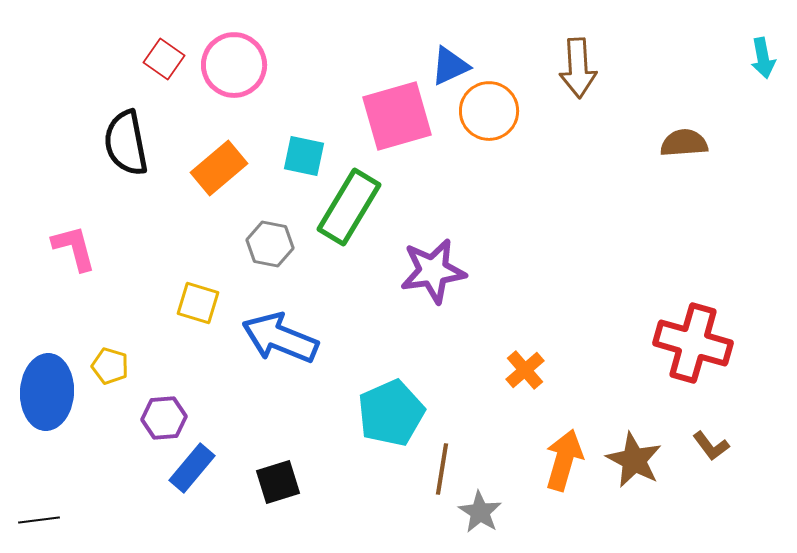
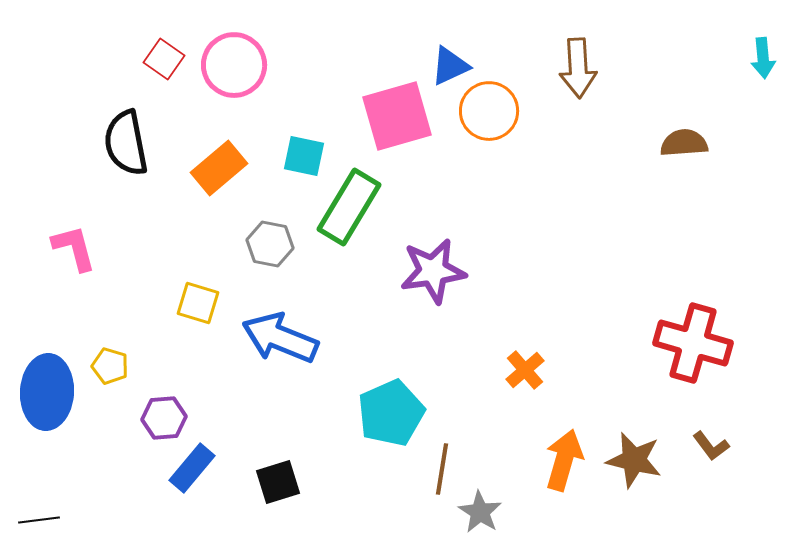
cyan arrow: rotated 6 degrees clockwise
brown star: rotated 14 degrees counterclockwise
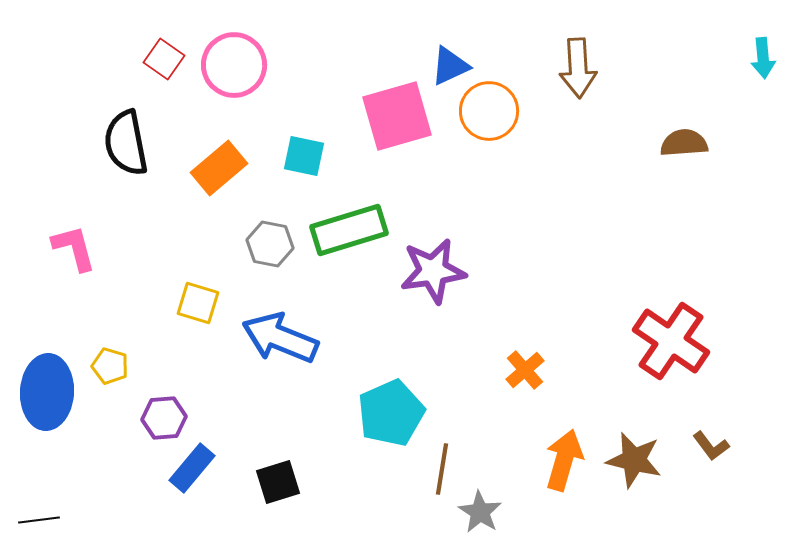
green rectangle: moved 23 px down; rotated 42 degrees clockwise
red cross: moved 22 px left, 2 px up; rotated 18 degrees clockwise
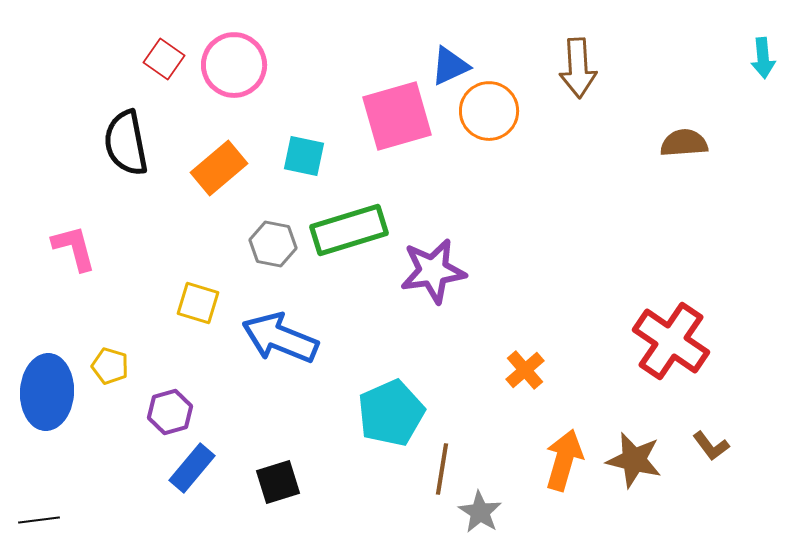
gray hexagon: moved 3 px right
purple hexagon: moved 6 px right, 6 px up; rotated 12 degrees counterclockwise
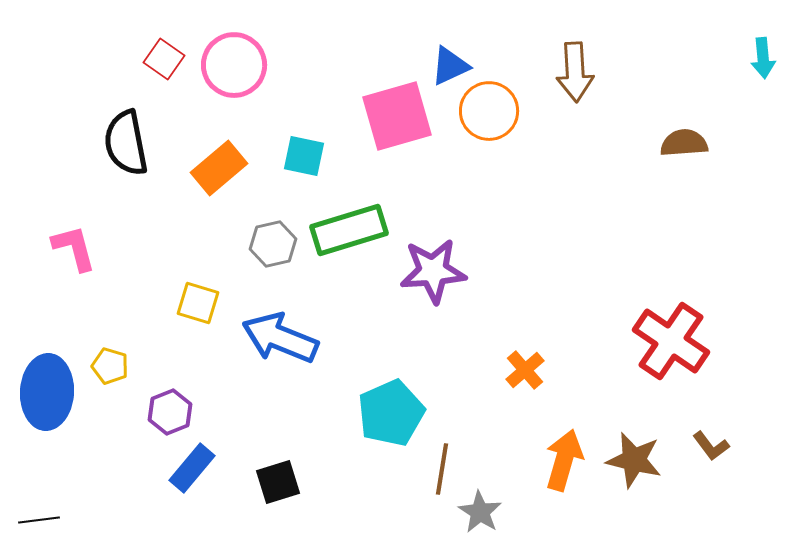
brown arrow: moved 3 px left, 4 px down
gray hexagon: rotated 24 degrees counterclockwise
purple star: rotated 4 degrees clockwise
purple hexagon: rotated 6 degrees counterclockwise
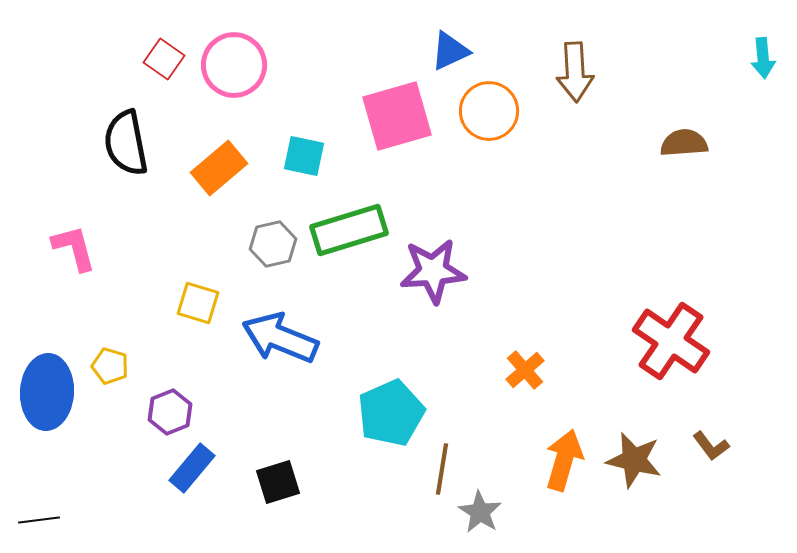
blue triangle: moved 15 px up
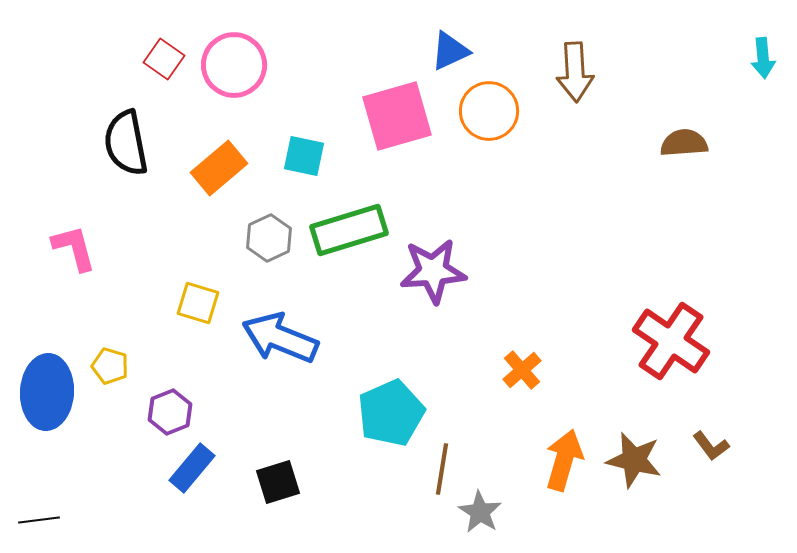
gray hexagon: moved 4 px left, 6 px up; rotated 12 degrees counterclockwise
orange cross: moved 3 px left
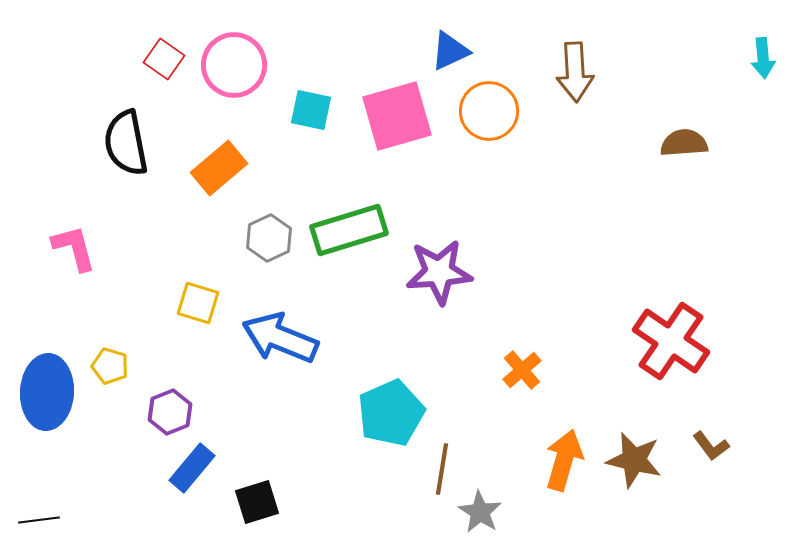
cyan square: moved 7 px right, 46 px up
purple star: moved 6 px right, 1 px down
black square: moved 21 px left, 20 px down
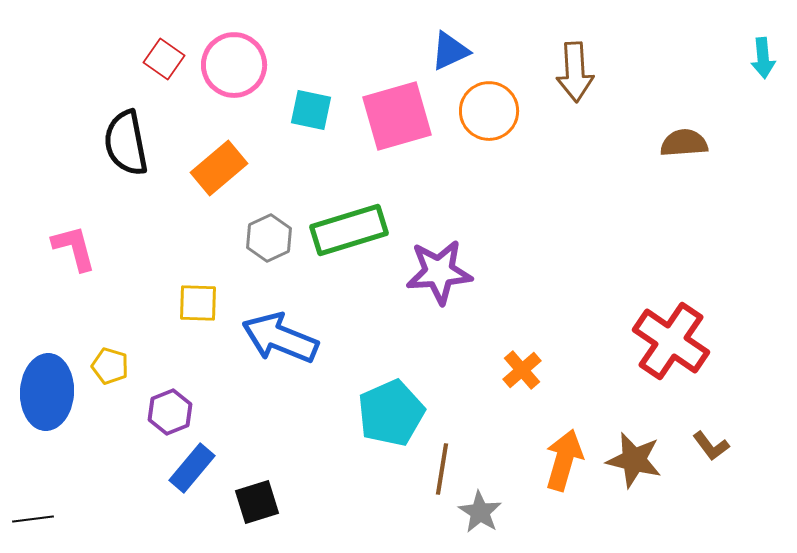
yellow square: rotated 15 degrees counterclockwise
black line: moved 6 px left, 1 px up
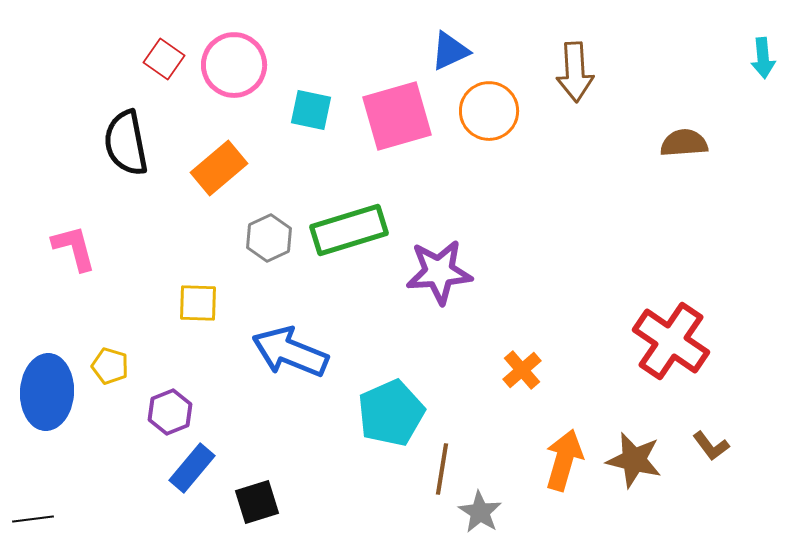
blue arrow: moved 10 px right, 14 px down
